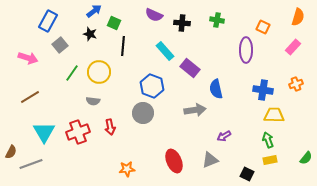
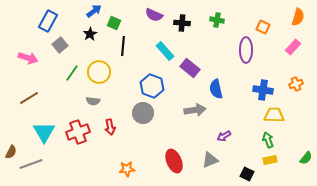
black star: rotated 24 degrees clockwise
brown line: moved 1 px left, 1 px down
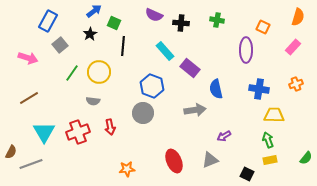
black cross: moved 1 px left
blue cross: moved 4 px left, 1 px up
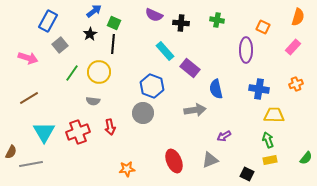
black line: moved 10 px left, 2 px up
gray line: rotated 10 degrees clockwise
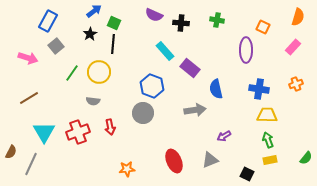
gray square: moved 4 px left, 1 px down
yellow trapezoid: moved 7 px left
gray line: rotated 55 degrees counterclockwise
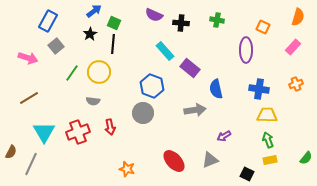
red ellipse: rotated 20 degrees counterclockwise
orange star: rotated 21 degrees clockwise
